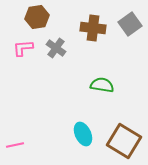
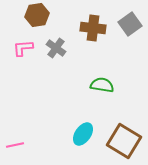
brown hexagon: moved 2 px up
cyan ellipse: rotated 60 degrees clockwise
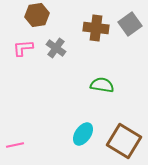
brown cross: moved 3 px right
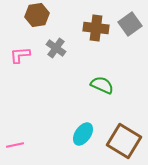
pink L-shape: moved 3 px left, 7 px down
green semicircle: rotated 15 degrees clockwise
